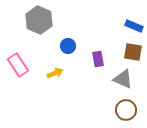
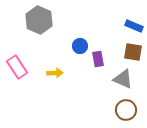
blue circle: moved 12 px right
pink rectangle: moved 1 px left, 2 px down
yellow arrow: rotated 21 degrees clockwise
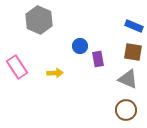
gray triangle: moved 5 px right
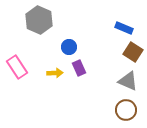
blue rectangle: moved 10 px left, 2 px down
blue circle: moved 11 px left, 1 px down
brown square: rotated 24 degrees clockwise
purple rectangle: moved 19 px left, 9 px down; rotated 14 degrees counterclockwise
gray triangle: moved 2 px down
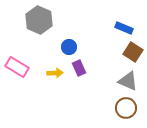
pink rectangle: rotated 25 degrees counterclockwise
brown circle: moved 2 px up
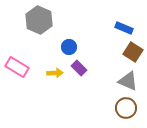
purple rectangle: rotated 21 degrees counterclockwise
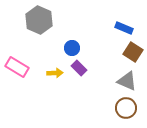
blue circle: moved 3 px right, 1 px down
gray triangle: moved 1 px left
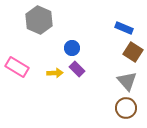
purple rectangle: moved 2 px left, 1 px down
gray triangle: rotated 25 degrees clockwise
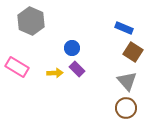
gray hexagon: moved 8 px left, 1 px down
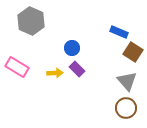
blue rectangle: moved 5 px left, 4 px down
